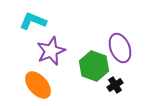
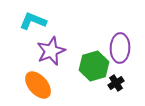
purple ellipse: rotated 24 degrees clockwise
green hexagon: rotated 24 degrees clockwise
black cross: moved 1 px right, 2 px up
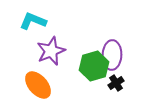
purple ellipse: moved 8 px left, 7 px down
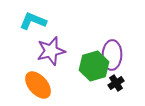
purple star: rotated 8 degrees clockwise
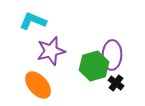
black cross: rotated 21 degrees counterclockwise
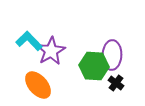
cyan L-shape: moved 4 px left, 20 px down; rotated 24 degrees clockwise
purple star: rotated 16 degrees counterclockwise
green hexagon: rotated 20 degrees clockwise
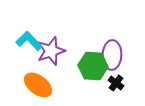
purple star: rotated 12 degrees clockwise
green hexagon: moved 1 px left
orange ellipse: rotated 12 degrees counterclockwise
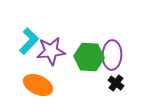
cyan L-shape: rotated 88 degrees clockwise
purple star: rotated 12 degrees clockwise
green hexagon: moved 4 px left, 9 px up
orange ellipse: rotated 12 degrees counterclockwise
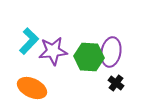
purple star: moved 2 px right
purple ellipse: moved 1 px left, 3 px up; rotated 8 degrees clockwise
orange ellipse: moved 6 px left, 3 px down
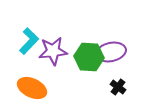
purple ellipse: rotated 68 degrees clockwise
black cross: moved 2 px right, 4 px down
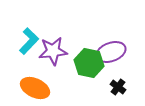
purple ellipse: rotated 8 degrees counterclockwise
green hexagon: moved 6 px down; rotated 8 degrees clockwise
orange ellipse: moved 3 px right
